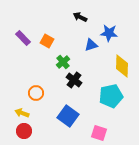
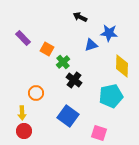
orange square: moved 8 px down
yellow arrow: rotated 112 degrees counterclockwise
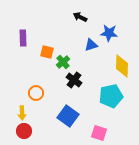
purple rectangle: rotated 42 degrees clockwise
orange square: moved 3 px down; rotated 16 degrees counterclockwise
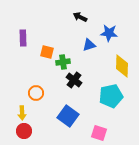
blue triangle: moved 2 px left
green cross: rotated 32 degrees clockwise
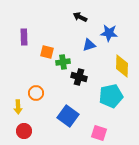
purple rectangle: moved 1 px right, 1 px up
black cross: moved 5 px right, 3 px up; rotated 21 degrees counterclockwise
yellow arrow: moved 4 px left, 6 px up
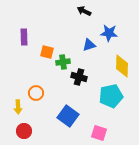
black arrow: moved 4 px right, 6 px up
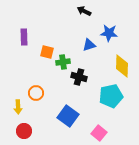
pink square: rotated 21 degrees clockwise
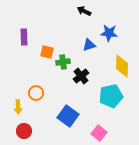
black cross: moved 2 px right, 1 px up; rotated 35 degrees clockwise
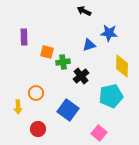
blue square: moved 6 px up
red circle: moved 14 px right, 2 px up
